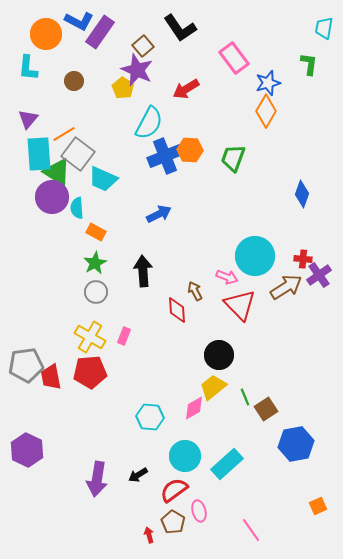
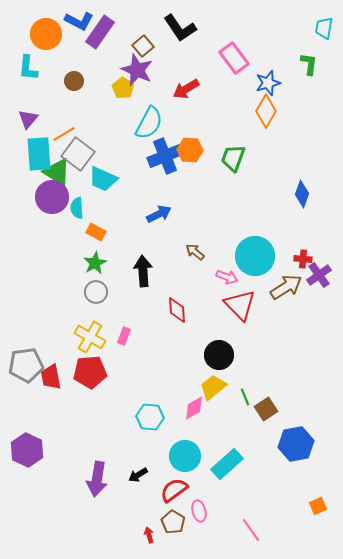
brown arrow at (195, 291): moved 39 px up; rotated 24 degrees counterclockwise
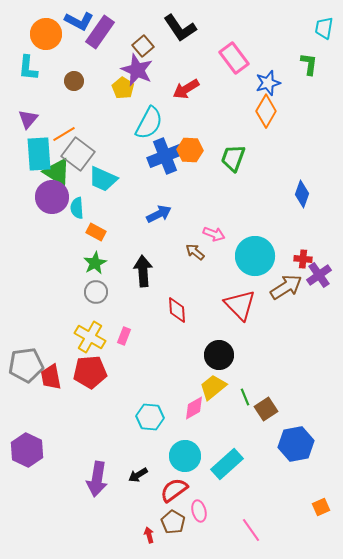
pink arrow at (227, 277): moved 13 px left, 43 px up
orange square at (318, 506): moved 3 px right, 1 px down
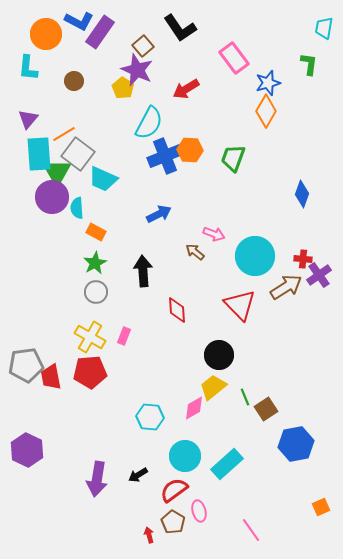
green triangle at (57, 172): rotated 28 degrees clockwise
